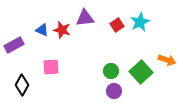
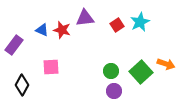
purple rectangle: rotated 24 degrees counterclockwise
orange arrow: moved 1 px left, 4 px down
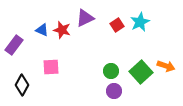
purple triangle: rotated 18 degrees counterclockwise
orange arrow: moved 2 px down
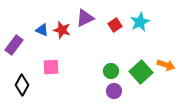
red square: moved 2 px left
orange arrow: moved 1 px up
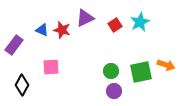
green square: rotated 30 degrees clockwise
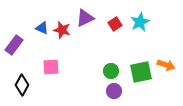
red square: moved 1 px up
blue triangle: moved 2 px up
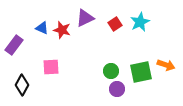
purple circle: moved 3 px right, 2 px up
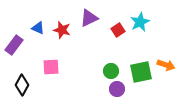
purple triangle: moved 4 px right
red square: moved 3 px right, 6 px down
blue triangle: moved 4 px left
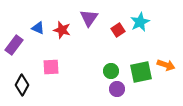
purple triangle: rotated 30 degrees counterclockwise
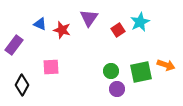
blue triangle: moved 2 px right, 4 px up
